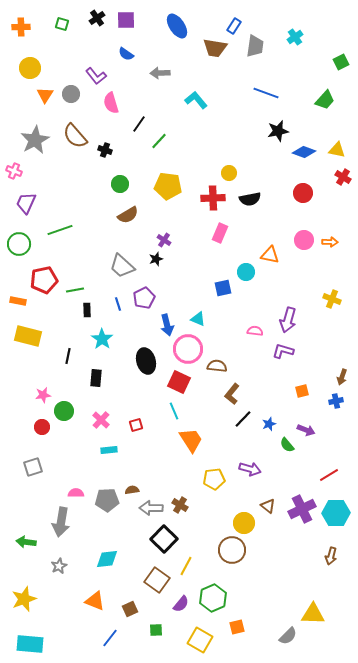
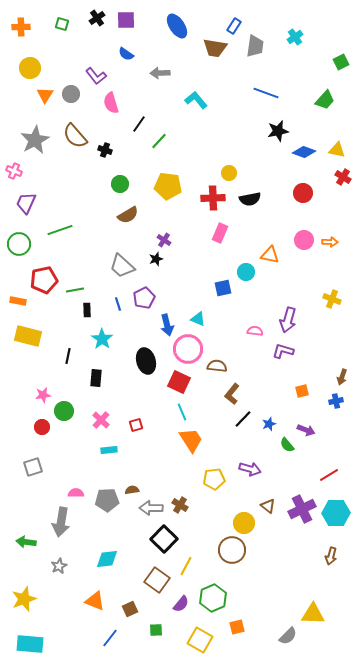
cyan line at (174, 411): moved 8 px right, 1 px down
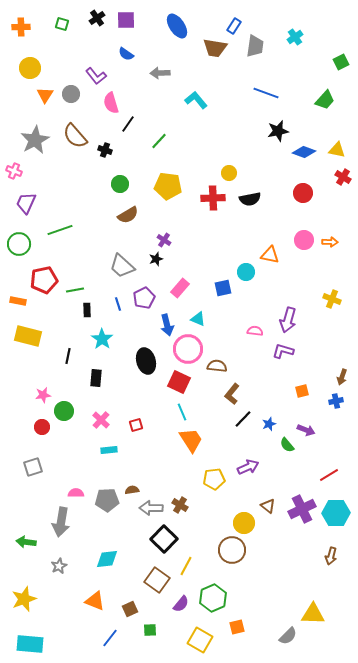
black line at (139, 124): moved 11 px left
pink rectangle at (220, 233): moved 40 px left, 55 px down; rotated 18 degrees clockwise
purple arrow at (250, 469): moved 2 px left, 2 px up; rotated 40 degrees counterclockwise
green square at (156, 630): moved 6 px left
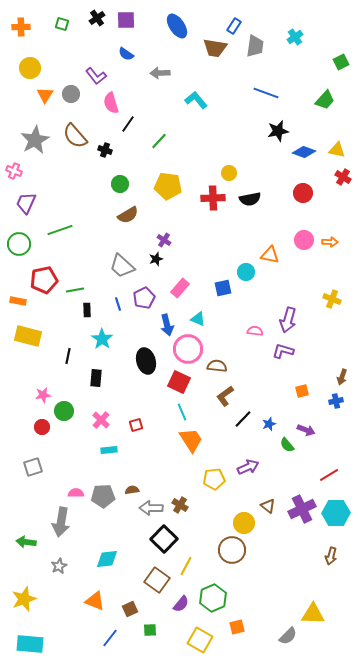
brown L-shape at (232, 394): moved 7 px left, 2 px down; rotated 15 degrees clockwise
gray pentagon at (107, 500): moved 4 px left, 4 px up
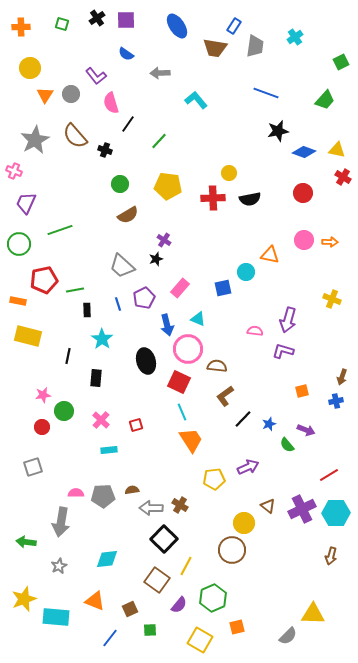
purple semicircle at (181, 604): moved 2 px left, 1 px down
cyan rectangle at (30, 644): moved 26 px right, 27 px up
